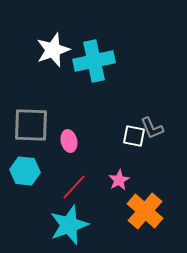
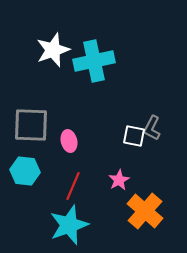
gray L-shape: rotated 50 degrees clockwise
red line: moved 1 px left, 1 px up; rotated 20 degrees counterclockwise
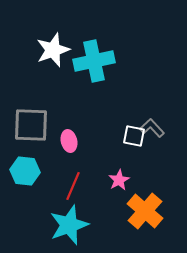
gray L-shape: rotated 110 degrees clockwise
